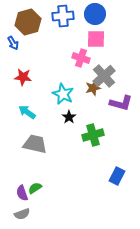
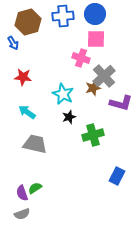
black star: rotated 16 degrees clockwise
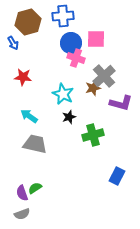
blue circle: moved 24 px left, 29 px down
pink cross: moved 5 px left
cyan arrow: moved 2 px right, 4 px down
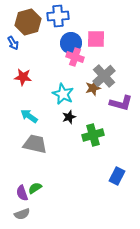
blue cross: moved 5 px left
pink cross: moved 1 px left, 1 px up
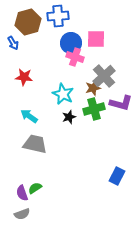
red star: moved 1 px right
green cross: moved 1 px right, 26 px up
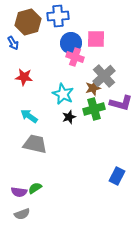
purple semicircle: moved 3 px left, 1 px up; rotated 63 degrees counterclockwise
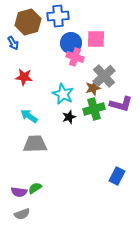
purple L-shape: moved 1 px down
gray trapezoid: rotated 15 degrees counterclockwise
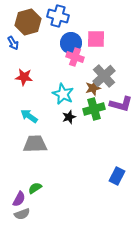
blue cross: rotated 20 degrees clockwise
purple semicircle: moved 7 px down; rotated 70 degrees counterclockwise
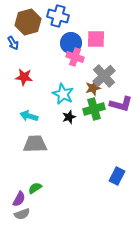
cyan arrow: rotated 18 degrees counterclockwise
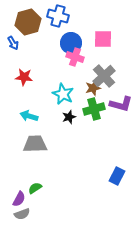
pink square: moved 7 px right
